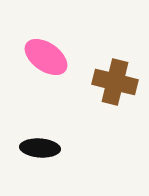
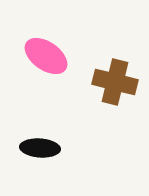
pink ellipse: moved 1 px up
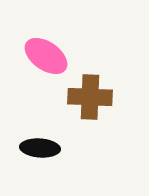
brown cross: moved 25 px left, 15 px down; rotated 12 degrees counterclockwise
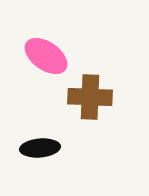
black ellipse: rotated 9 degrees counterclockwise
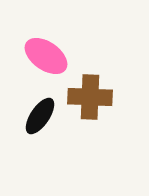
black ellipse: moved 32 px up; rotated 51 degrees counterclockwise
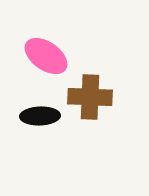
black ellipse: rotated 54 degrees clockwise
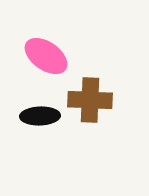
brown cross: moved 3 px down
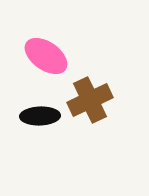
brown cross: rotated 27 degrees counterclockwise
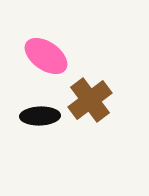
brown cross: rotated 12 degrees counterclockwise
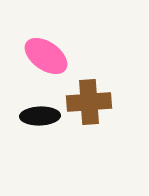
brown cross: moved 1 px left, 2 px down; rotated 33 degrees clockwise
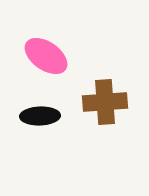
brown cross: moved 16 px right
